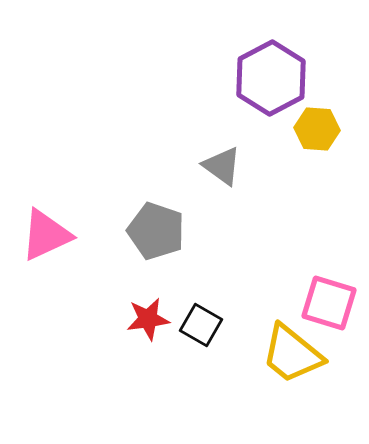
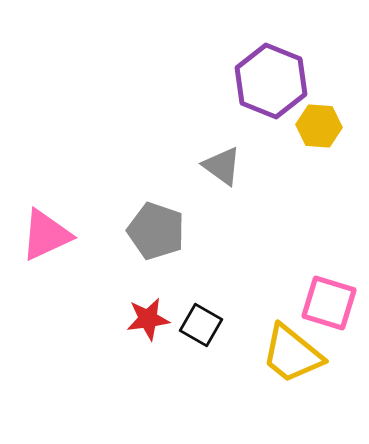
purple hexagon: moved 3 px down; rotated 10 degrees counterclockwise
yellow hexagon: moved 2 px right, 3 px up
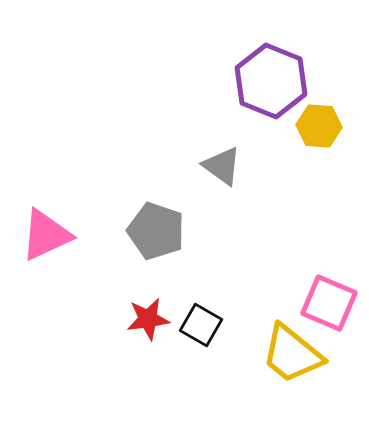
pink square: rotated 6 degrees clockwise
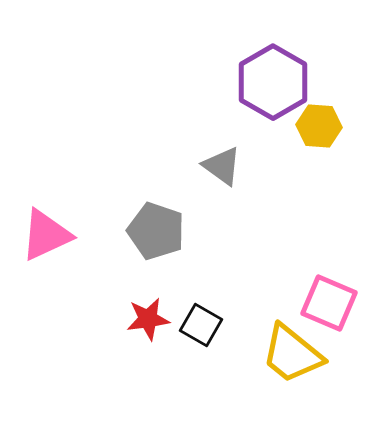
purple hexagon: moved 2 px right, 1 px down; rotated 8 degrees clockwise
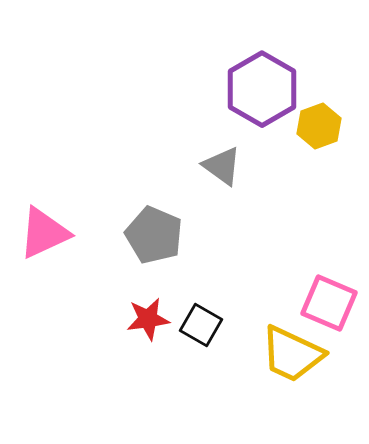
purple hexagon: moved 11 px left, 7 px down
yellow hexagon: rotated 24 degrees counterclockwise
gray pentagon: moved 2 px left, 4 px down; rotated 4 degrees clockwise
pink triangle: moved 2 px left, 2 px up
yellow trapezoid: rotated 14 degrees counterclockwise
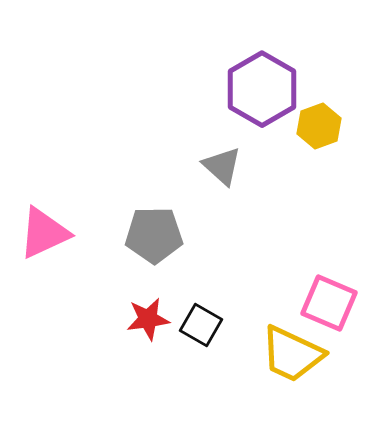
gray triangle: rotated 6 degrees clockwise
gray pentagon: rotated 24 degrees counterclockwise
